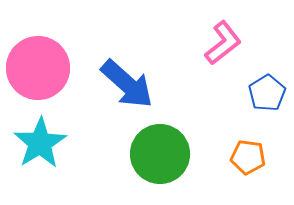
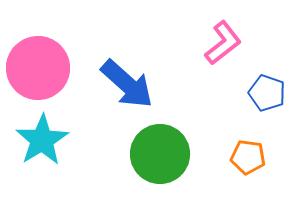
blue pentagon: rotated 21 degrees counterclockwise
cyan star: moved 2 px right, 3 px up
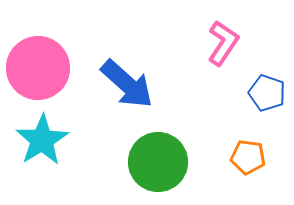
pink L-shape: rotated 18 degrees counterclockwise
green circle: moved 2 px left, 8 px down
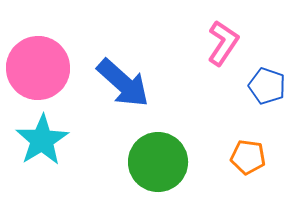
blue arrow: moved 4 px left, 1 px up
blue pentagon: moved 7 px up
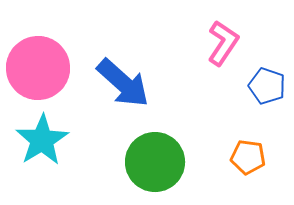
green circle: moved 3 px left
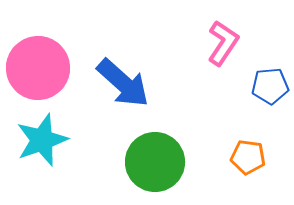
blue pentagon: moved 3 px right; rotated 24 degrees counterclockwise
cyan star: rotated 12 degrees clockwise
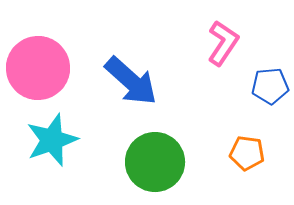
blue arrow: moved 8 px right, 2 px up
cyan star: moved 10 px right
orange pentagon: moved 1 px left, 4 px up
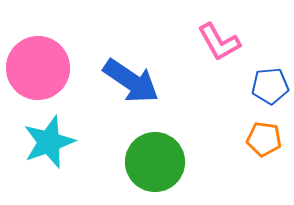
pink L-shape: moved 4 px left, 1 px up; rotated 117 degrees clockwise
blue arrow: rotated 8 degrees counterclockwise
cyan star: moved 3 px left, 2 px down
orange pentagon: moved 17 px right, 14 px up
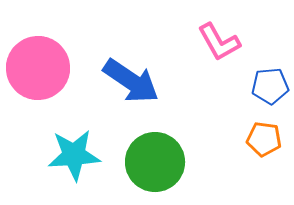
cyan star: moved 25 px right, 13 px down; rotated 16 degrees clockwise
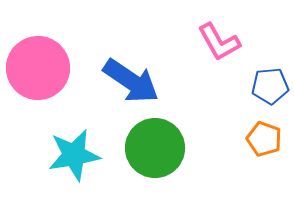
orange pentagon: rotated 12 degrees clockwise
cyan star: rotated 6 degrees counterclockwise
green circle: moved 14 px up
